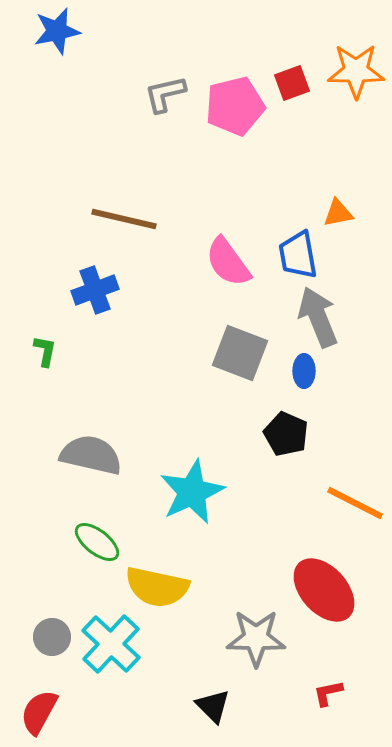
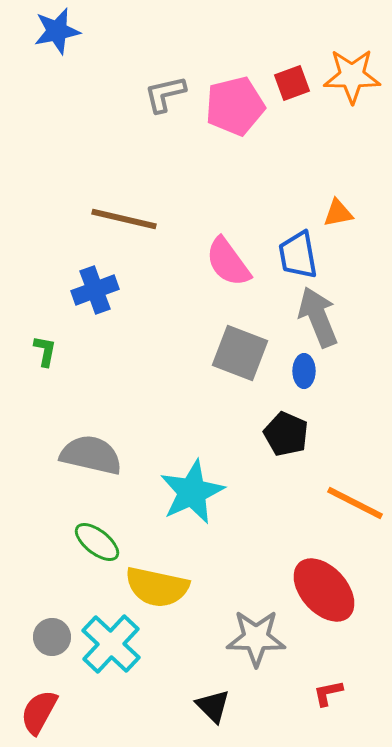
orange star: moved 4 px left, 5 px down
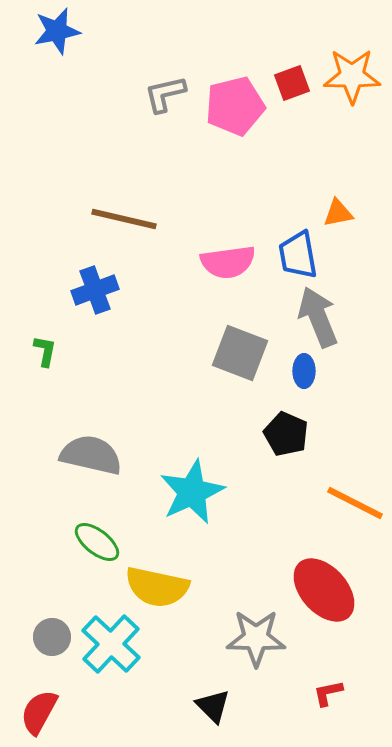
pink semicircle: rotated 62 degrees counterclockwise
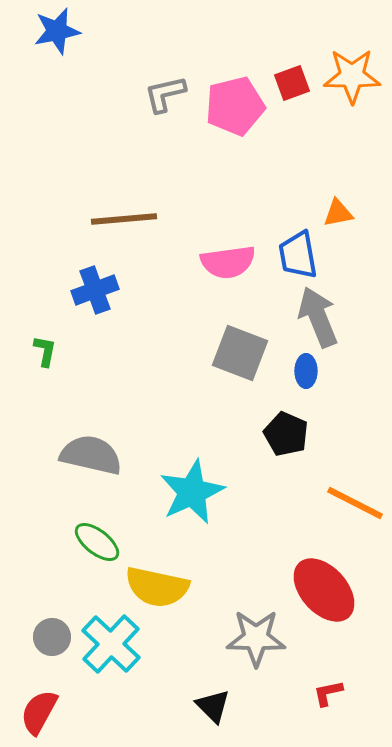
brown line: rotated 18 degrees counterclockwise
blue ellipse: moved 2 px right
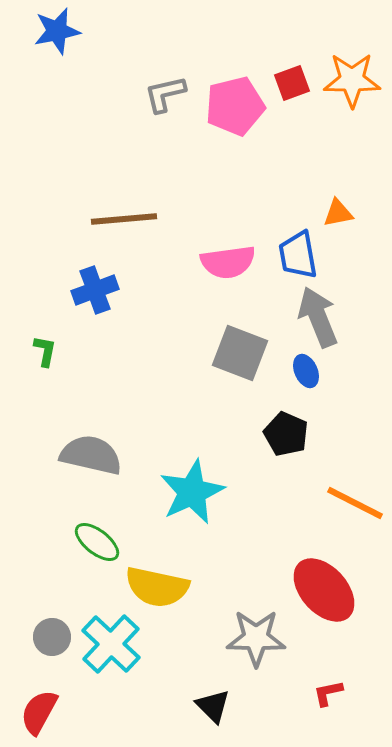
orange star: moved 4 px down
blue ellipse: rotated 24 degrees counterclockwise
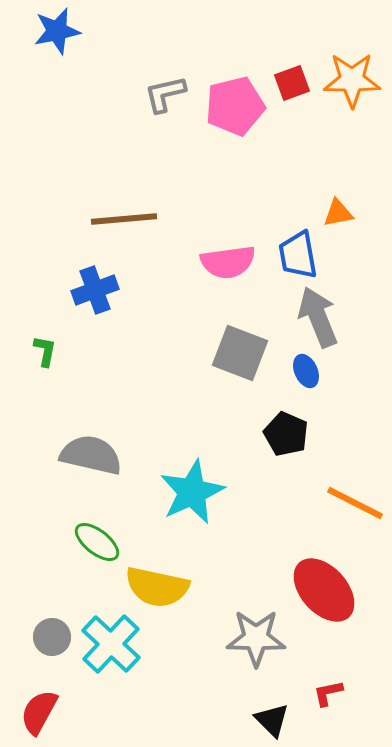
black triangle: moved 59 px right, 14 px down
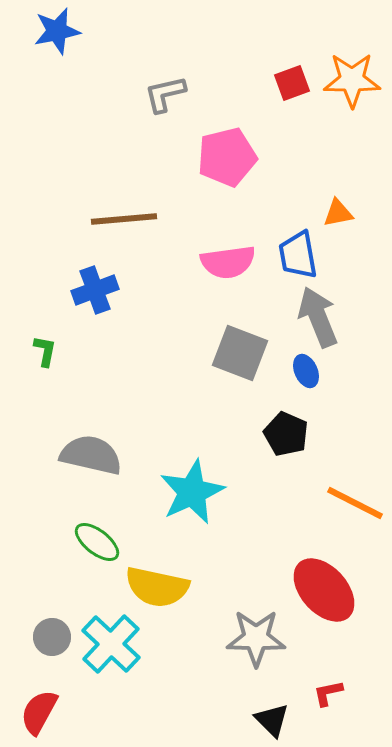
pink pentagon: moved 8 px left, 51 px down
